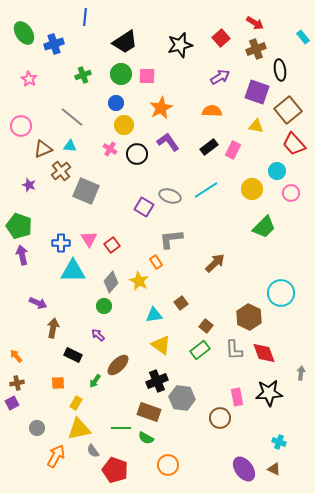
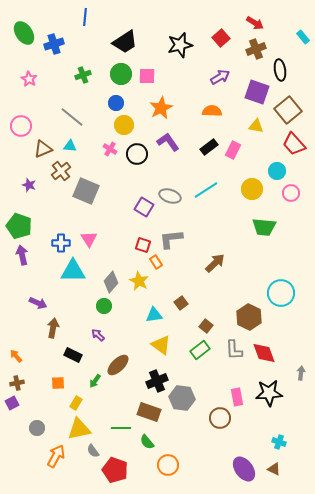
green trapezoid at (264, 227): rotated 50 degrees clockwise
red square at (112, 245): moved 31 px right; rotated 35 degrees counterclockwise
green semicircle at (146, 438): moved 1 px right, 4 px down; rotated 21 degrees clockwise
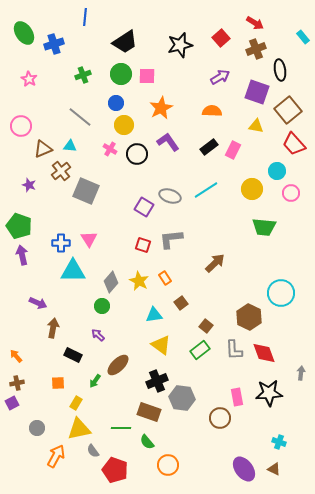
gray line at (72, 117): moved 8 px right
orange rectangle at (156, 262): moved 9 px right, 16 px down
green circle at (104, 306): moved 2 px left
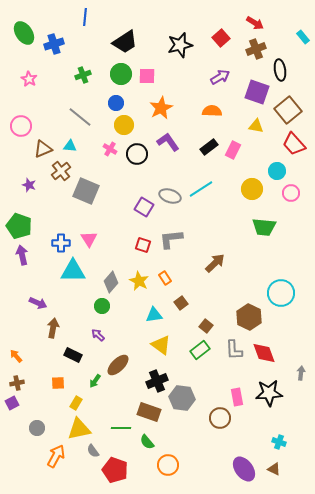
cyan line at (206, 190): moved 5 px left, 1 px up
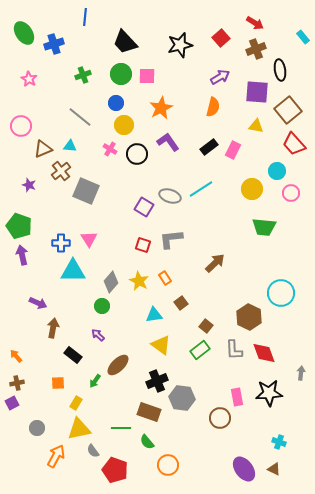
black trapezoid at (125, 42): rotated 80 degrees clockwise
purple square at (257, 92): rotated 15 degrees counterclockwise
orange semicircle at (212, 111): moved 1 px right, 4 px up; rotated 102 degrees clockwise
black rectangle at (73, 355): rotated 12 degrees clockwise
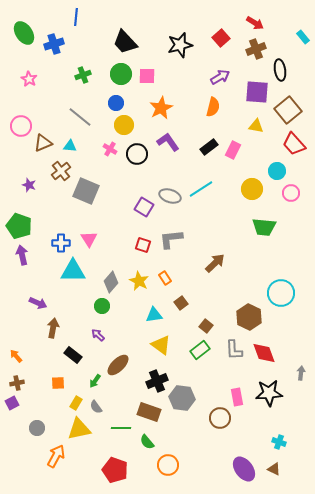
blue line at (85, 17): moved 9 px left
brown triangle at (43, 149): moved 6 px up
gray semicircle at (93, 451): moved 3 px right, 44 px up
